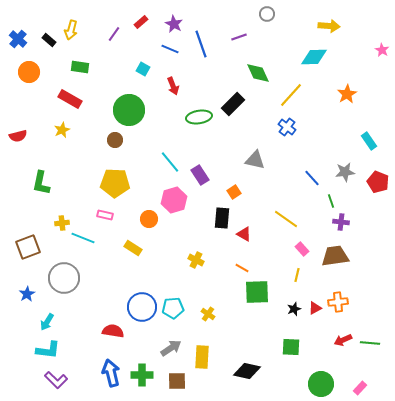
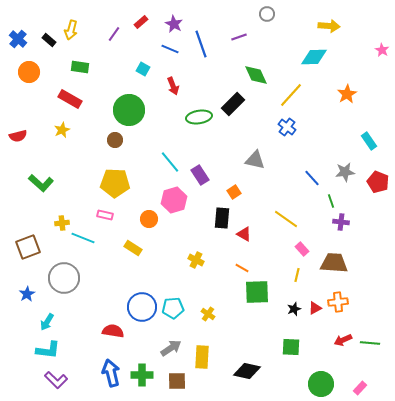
green diamond at (258, 73): moved 2 px left, 2 px down
green L-shape at (41, 183): rotated 60 degrees counterclockwise
brown trapezoid at (335, 256): moved 1 px left, 7 px down; rotated 12 degrees clockwise
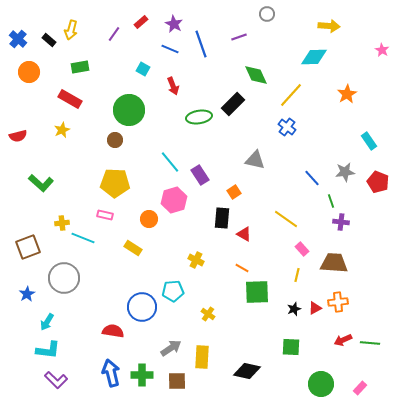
green rectangle at (80, 67): rotated 18 degrees counterclockwise
cyan pentagon at (173, 308): moved 17 px up
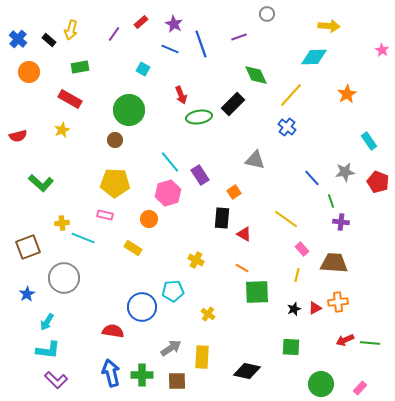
red arrow at (173, 86): moved 8 px right, 9 px down
pink hexagon at (174, 200): moved 6 px left, 7 px up
red arrow at (343, 340): moved 2 px right
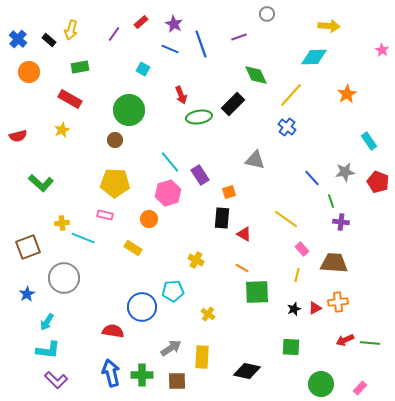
orange square at (234, 192): moved 5 px left; rotated 16 degrees clockwise
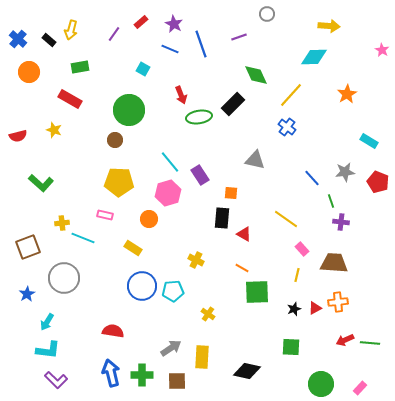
yellow star at (62, 130): moved 8 px left; rotated 28 degrees counterclockwise
cyan rectangle at (369, 141): rotated 24 degrees counterclockwise
yellow pentagon at (115, 183): moved 4 px right, 1 px up
orange square at (229, 192): moved 2 px right, 1 px down; rotated 24 degrees clockwise
blue circle at (142, 307): moved 21 px up
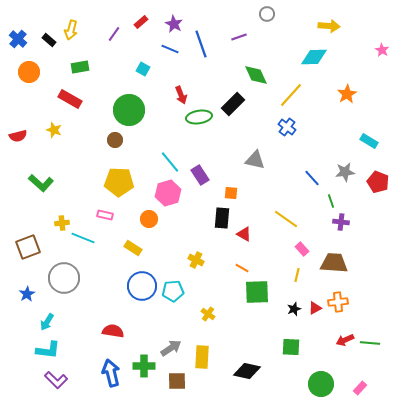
green cross at (142, 375): moved 2 px right, 9 px up
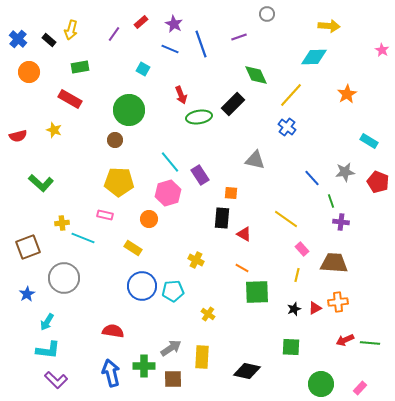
brown square at (177, 381): moved 4 px left, 2 px up
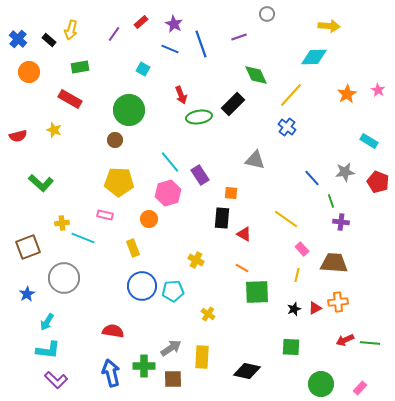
pink star at (382, 50): moved 4 px left, 40 px down
yellow rectangle at (133, 248): rotated 36 degrees clockwise
